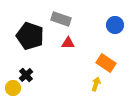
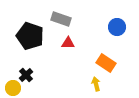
blue circle: moved 2 px right, 2 px down
yellow arrow: rotated 32 degrees counterclockwise
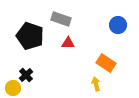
blue circle: moved 1 px right, 2 px up
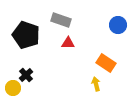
gray rectangle: moved 1 px down
black pentagon: moved 4 px left, 1 px up
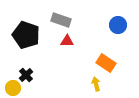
red triangle: moved 1 px left, 2 px up
